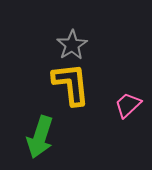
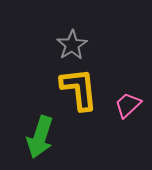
yellow L-shape: moved 8 px right, 5 px down
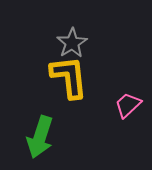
gray star: moved 2 px up
yellow L-shape: moved 10 px left, 12 px up
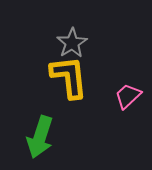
pink trapezoid: moved 9 px up
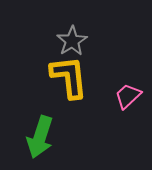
gray star: moved 2 px up
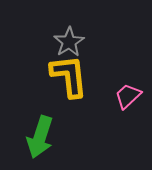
gray star: moved 3 px left, 1 px down
yellow L-shape: moved 1 px up
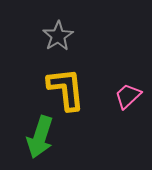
gray star: moved 11 px left, 6 px up
yellow L-shape: moved 3 px left, 13 px down
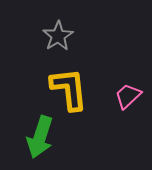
yellow L-shape: moved 3 px right
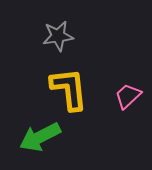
gray star: rotated 24 degrees clockwise
green arrow: rotated 45 degrees clockwise
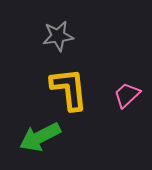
pink trapezoid: moved 1 px left, 1 px up
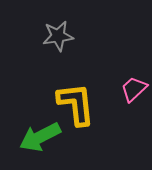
yellow L-shape: moved 7 px right, 15 px down
pink trapezoid: moved 7 px right, 6 px up
